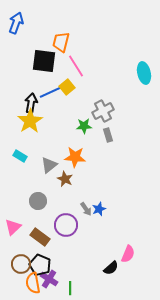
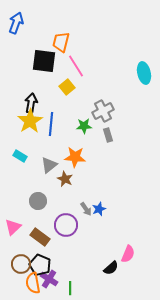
blue line: moved 32 px down; rotated 60 degrees counterclockwise
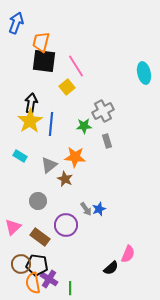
orange trapezoid: moved 20 px left
gray rectangle: moved 1 px left, 6 px down
black pentagon: moved 3 px left; rotated 15 degrees counterclockwise
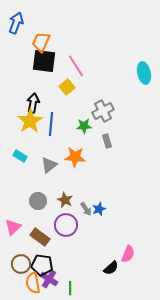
orange trapezoid: rotated 10 degrees clockwise
black arrow: moved 2 px right
brown star: moved 21 px down
black pentagon: moved 5 px right
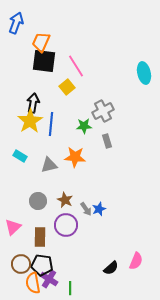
gray triangle: rotated 24 degrees clockwise
brown rectangle: rotated 54 degrees clockwise
pink semicircle: moved 8 px right, 7 px down
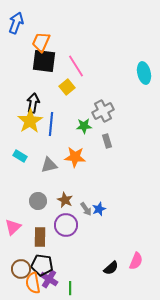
brown circle: moved 5 px down
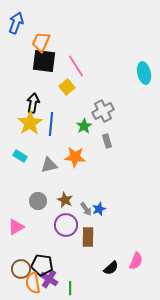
yellow star: moved 2 px down
green star: rotated 28 degrees counterclockwise
pink triangle: moved 3 px right; rotated 12 degrees clockwise
brown rectangle: moved 48 px right
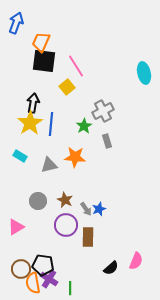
black pentagon: moved 1 px right
